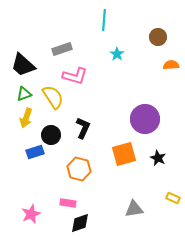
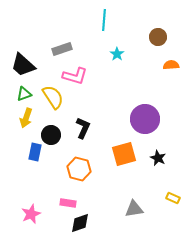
blue rectangle: rotated 60 degrees counterclockwise
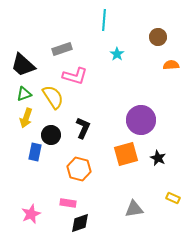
purple circle: moved 4 px left, 1 px down
orange square: moved 2 px right
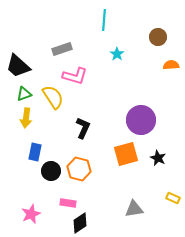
black trapezoid: moved 5 px left, 1 px down
yellow arrow: rotated 12 degrees counterclockwise
black circle: moved 36 px down
black diamond: rotated 15 degrees counterclockwise
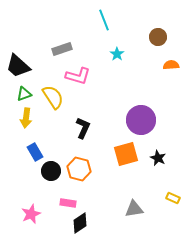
cyan line: rotated 25 degrees counterclockwise
pink L-shape: moved 3 px right
blue rectangle: rotated 42 degrees counterclockwise
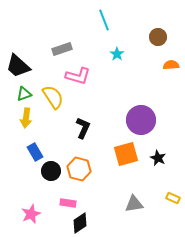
gray triangle: moved 5 px up
